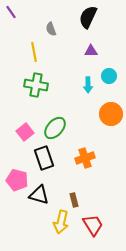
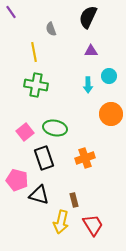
green ellipse: rotated 60 degrees clockwise
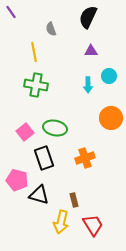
orange circle: moved 4 px down
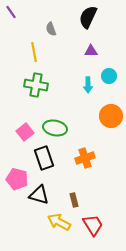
orange circle: moved 2 px up
pink pentagon: moved 1 px up
yellow arrow: moved 2 px left; rotated 105 degrees clockwise
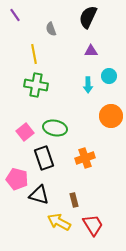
purple line: moved 4 px right, 3 px down
yellow line: moved 2 px down
